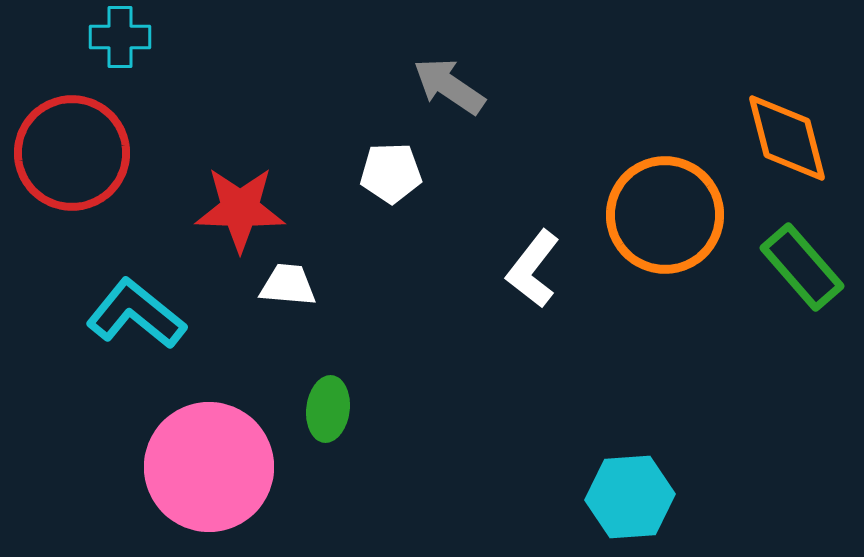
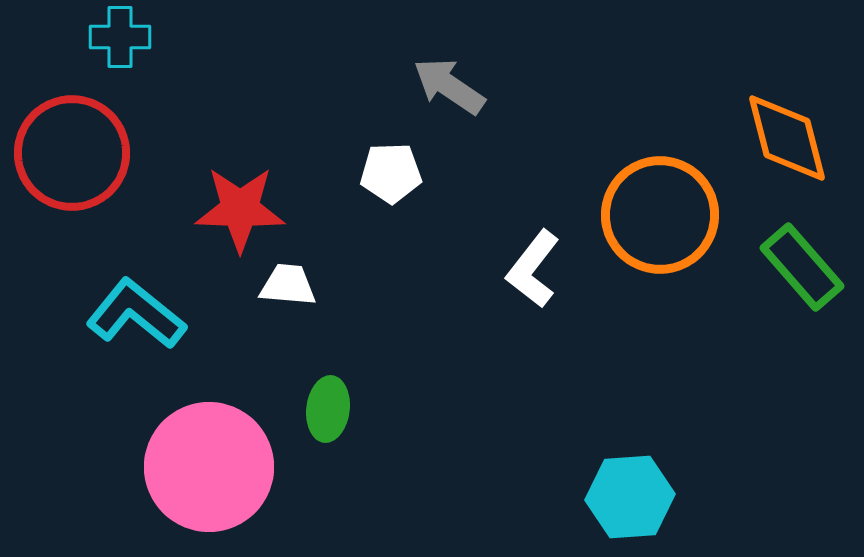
orange circle: moved 5 px left
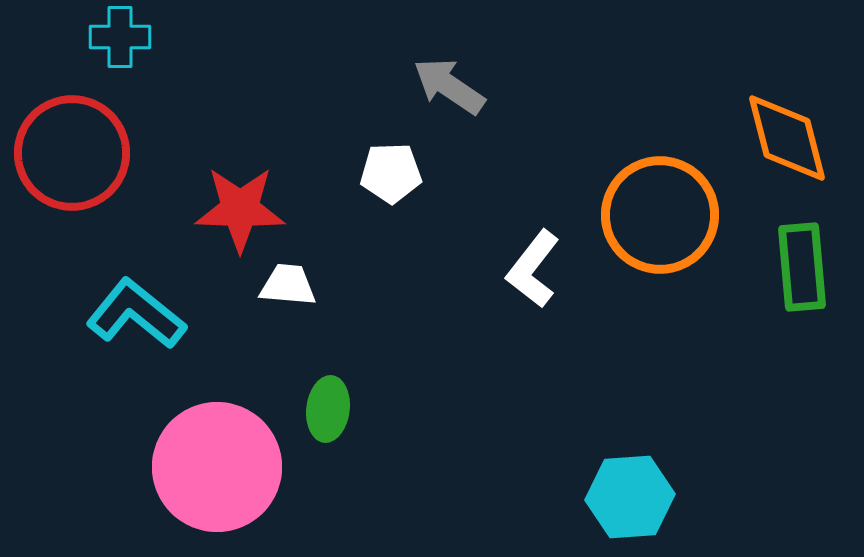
green rectangle: rotated 36 degrees clockwise
pink circle: moved 8 px right
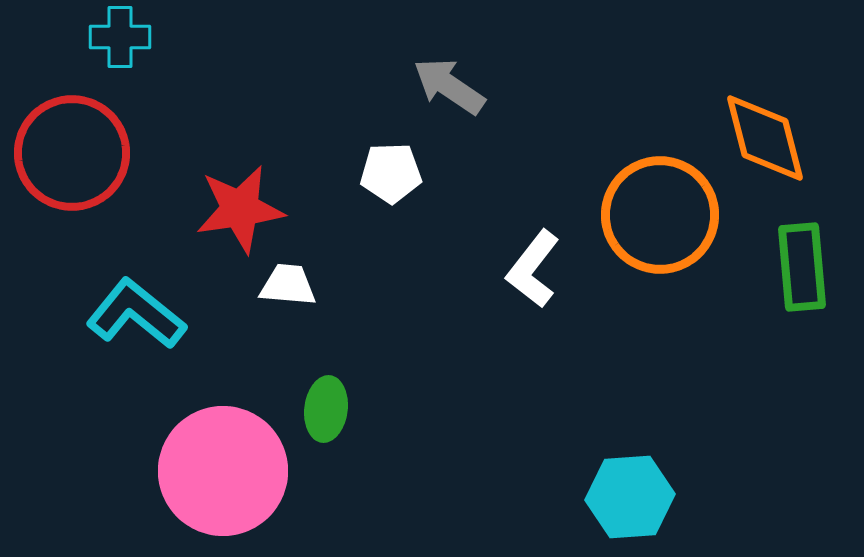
orange diamond: moved 22 px left
red star: rotated 10 degrees counterclockwise
green ellipse: moved 2 px left
pink circle: moved 6 px right, 4 px down
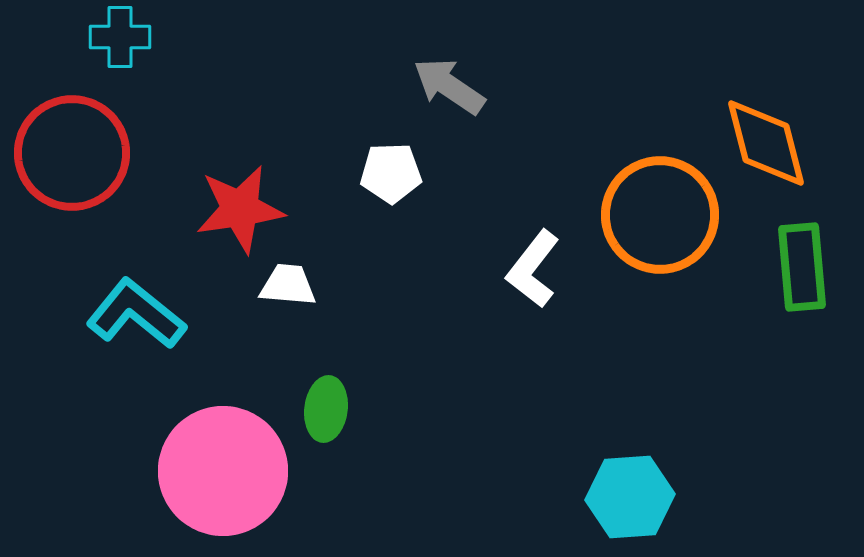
orange diamond: moved 1 px right, 5 px down
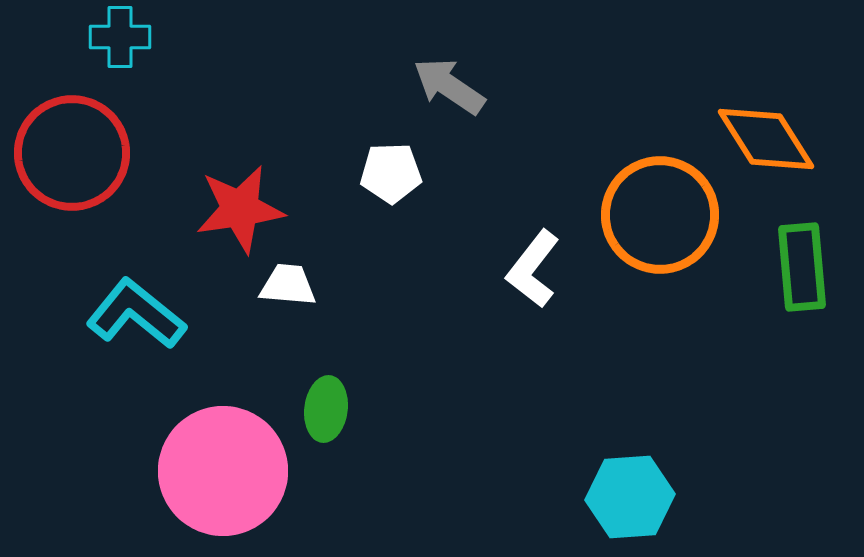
orange diamond: moved 4 px up; rotated 18 degrees counterclockwise
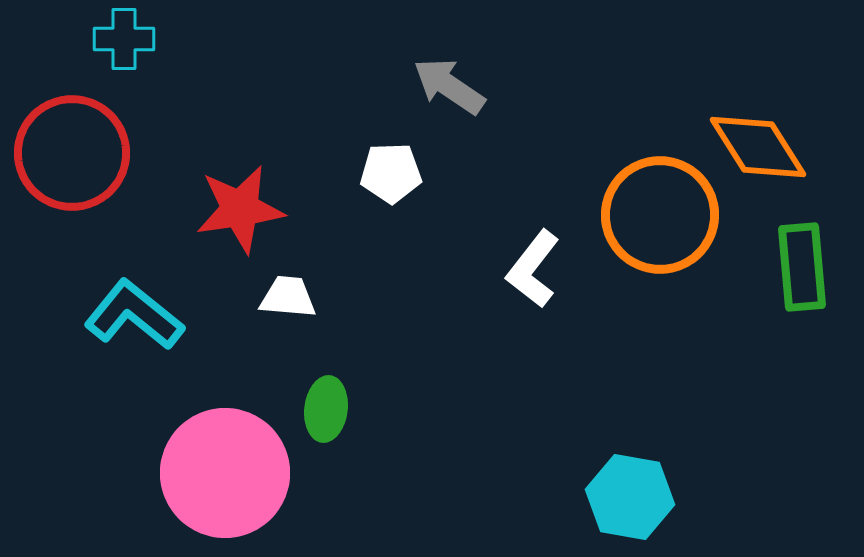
cyan cross: moved 4 px right, 2 px down
orange diamond: moved 8 px left, 8 px down
white trapezoid: moved 12 px down
cyan L-shape: moved 2 px left, 1 px down
pink circle: moved 2 px right, 2 px down
cyan hexagon: rotated 14 degrees clockwise
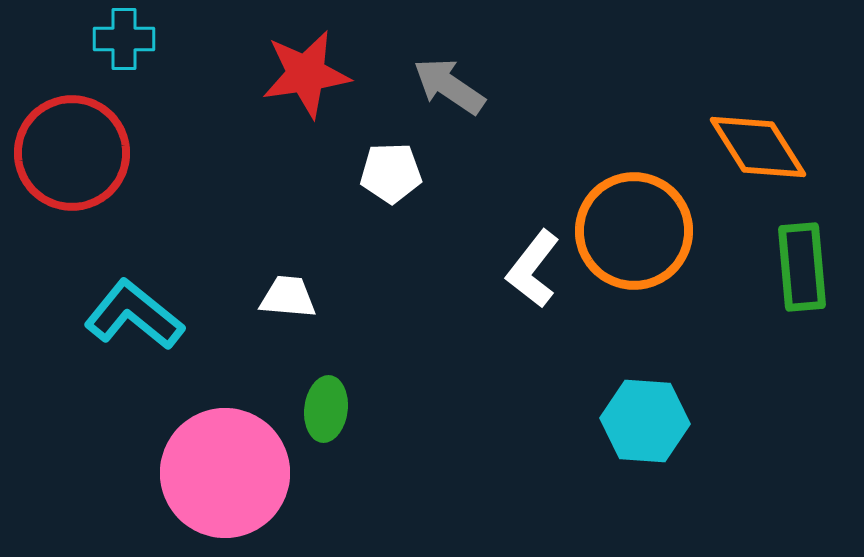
red star: moved 66 px right, 135 px up
orange circle: moved 26 px left, 16 px down
cyan hexagon: moved 15 px right, 76 px up; rotated 6 degrees counterclockwise
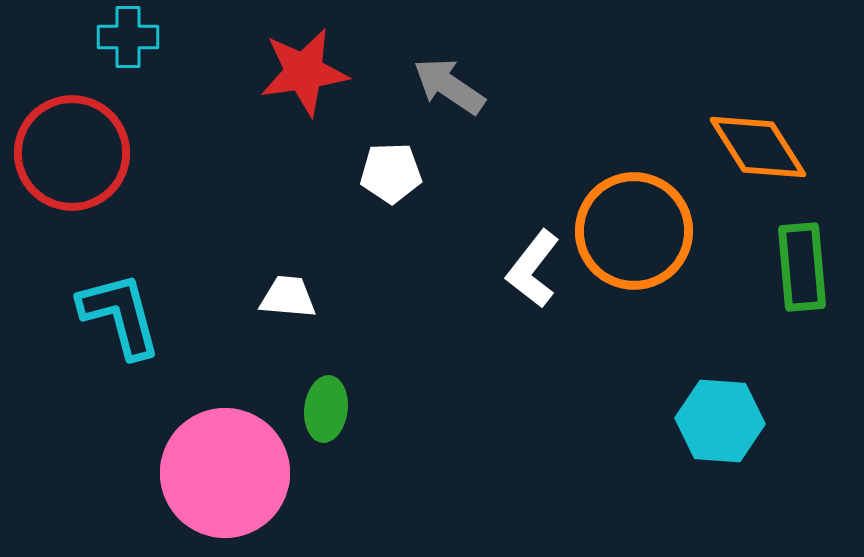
cyan cross: moved 4 px right, 2 px up
red star: moved 2 px left, 2 px up
cyan L-shape: moved 14 px left; rotated 36 degrees clockwise
cyan hexagon: moved 75 px right
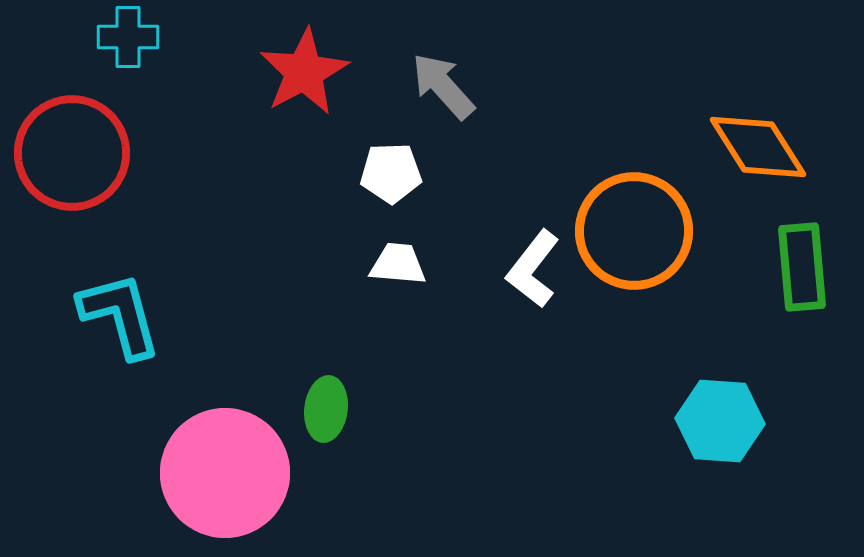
red star: rotated 20 degrees counterclockwise
gray arrow: moved 6 px left; rotated 14 degrees clockwise
white trapezoid: moved 110 px right, 33 px up
